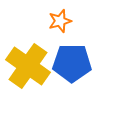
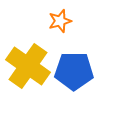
blue pentagon: moved 2 px right, 8 px down
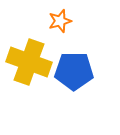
yellow cross: moved 1 px right, 4 px up; rotated 15 degrees counterclockwise
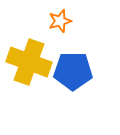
blue pentagon: moved 1 px left
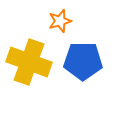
blue pentagon: moved 10 px right, 10 px up
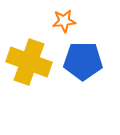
orange star: moved 4 px right; rotated 10 degrees clockwise
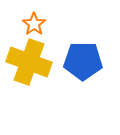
orange star: moved 30 px left, 3 px down; rotated 30 degrees counterclockwise
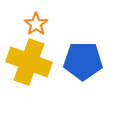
orange star: moved 2 px right
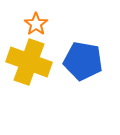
blue pentagon: rotated 9 degrees clockwise
